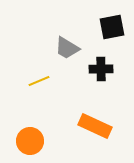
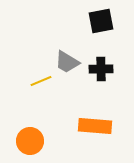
black square: moved 11 px left, 6 px up
gray trapezoid: moved 14 px down
yellow line: moved 2 px right
orange rectangle: rotated 20 degrees counterclockwise
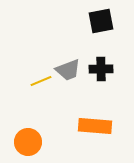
gray trapezoid: moved 1 px right, 8 px down; rotated 52 degrees counterclockwise
orange circle: moved 2 px left, 1 px down
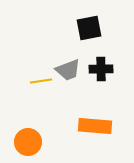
black square: moved 12 px left, 7 px down
yellow line: rotated 15 degrees clockwise
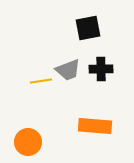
black square: moved 1 px left
